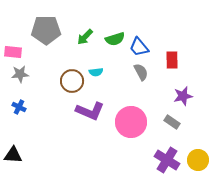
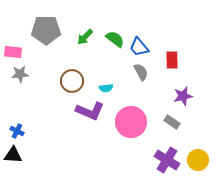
green semicircle: rotated 126 degrees counterclockwise
cyan semicircle: moved 10 px right, 16 px down
blue cross: moved 2 px left, 24 px down
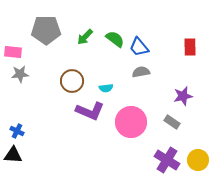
red rectangle: moved 18 px right, 13 px up
gray semicircle: rotated 72 degrees counterclockwise
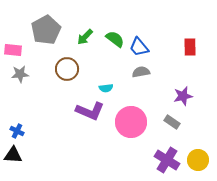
gray pentagon: rotated 28 degrees counterclockwise
pink rectangle: moved 2 px up
brown circle: moved 5 px left, 12 px up
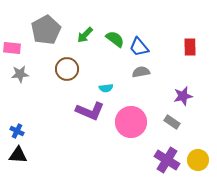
green arrow: moved 2 px up
pink rectangle: moved 1 px left, 2 px up
black triangle: moved 5 px right
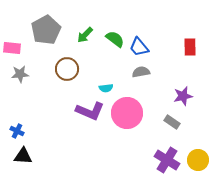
pink circle: moved 4 px left, 9 px up
black triangle: moved 5 px right, 1 px down
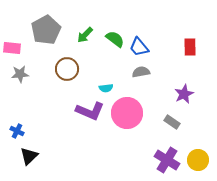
purple star: moved 1 px right, 2 px up; rotated 12 degrees counterclockwise
black triangle: moved 6 px right; rotated 48 degrees counterclockwise
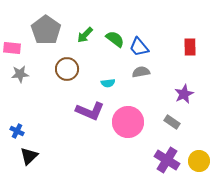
gray pentagon: rotated 8 degrees counterclockwise
cyan semicircle: moved 2 px right, 5 px up
pink circle: moved 1 px right, 9 px down
yellow circle: moved 1 px right, 1 px down
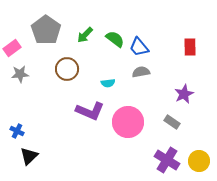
pink rectangle: rotated 42 degrees counterclockwise
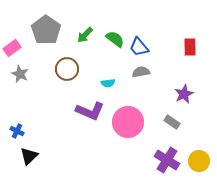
gray star: rotated 30 degrees clockwise
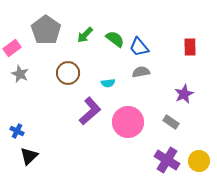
brown circle: moved 1 px right, 4 px down
purple L-shape: rotated 64 degrees counterclockwise
gray rectangle: moved 1 px left
